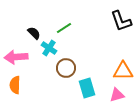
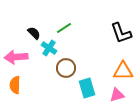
black L-shape: moved 12 px down
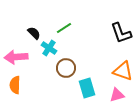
orange triangle: rotated 20 degrees clockwise
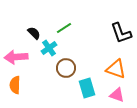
cyan cross: rotated 21 degrees clockwise
orange triangle: moved 7 px left, 2 px up
pink triangle: rotated 35 degrees clockwise
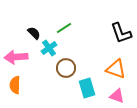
pink triangle: moved 1 px down
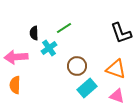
black semicircle: rotated 136 degrees counterclockwise
brown circle: moved 11 px right, 2 px up
cyan rectangle: rotated 66 degrees clockwise
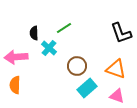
cyan cross: rotated 14 degrees counterclockwise
